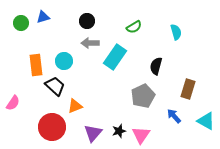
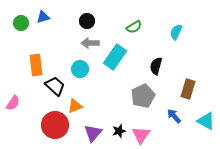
cyan semicircle: rotated 140 degrees counterclockwise
cyan circle: moved 16 px right, 8 px down
red circle: moved 3 px right, 2 px up
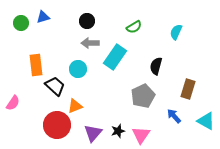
cyan circle: moved 2 px left
red circle: moved 2 px right
black star: moved 1 px left
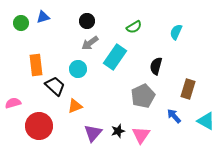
gray arrow: rotated 36 degrees counterclockwise
pink semicircle: rotated 140 degrees counterclockwise
red circle: moved 18 px left, 1 px down
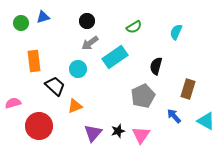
cyan rectangle: rotated 20 degrees clockwise
orange rectangle: moved 2 px left, 4 px up
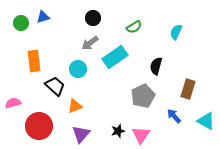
black circle: moved 6 px right, 3 px up
purple triangle: moved 12 px left, 1 px down
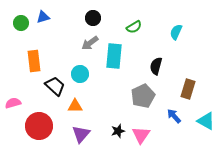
cyan rectangle: moved 1 px left, 1 px up; rotated 50 degrees counterclockwise
cyan circle: moved 2 px right, 5 px down
orange triangle: rotated 21 degrees clockwise
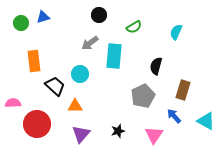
black circle: moved 6 px right, 3 px up
brown rectangle: moved 5 px left, 1 px down
pink semicircle: rotated 14 degrees clockwise
red circle: moved 2 px left, 2 px up
pink triangle: moved 13 px right
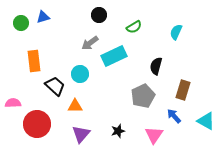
cyan rectangle: rotated 60 degrees clockwise
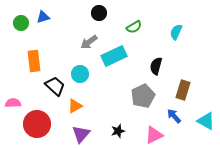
black circle: moved 2 px up
gray arrow: moved 1 px left, 1 px up
orange triangle: rotated 28 degrees counterclockwise
pink triangle: rotated 30 degrees clockwise
